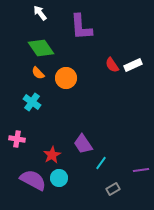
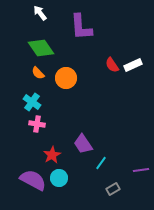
pink cross: moved 20 px right, 15 px up
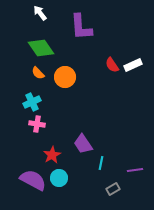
orange circle: moved 1 px left, 1 px up
cyan cross: rotated 30 degrees clockwise
cyan line: rotated 24 degrees counterclockwise
purple line: moved 6 px left
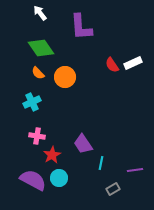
white rectangle: moved 2 px up
pink cross: moved 12 px down
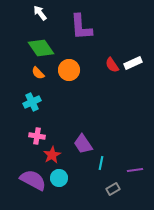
orange circle: moved 4 px right, 7 px up
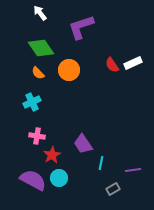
purple L-shape: rotated 76 degrees clockwise
purple line: moved 2 px left
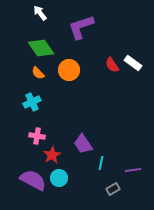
white rectangle: rotated 60 degrees clockwise
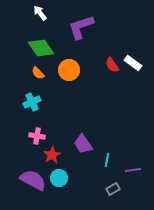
cyan line: moved 6 px right, 3 px up
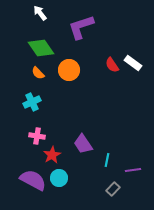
gray rectangle: rotated 16 degrees counterclockwise
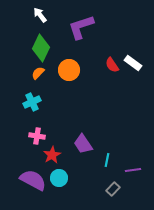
white arrow: moved 2 px down
green diamond: rotated 60 degrees clockwise
orange semicircle: rotated 88 degrees clockwise
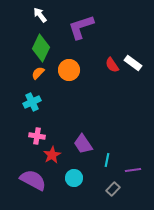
cyan circle: moved 15 px right
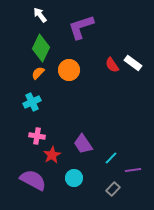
cyan line: moved 4 px right, 2 px up; rotated 32 degrees clockwise
